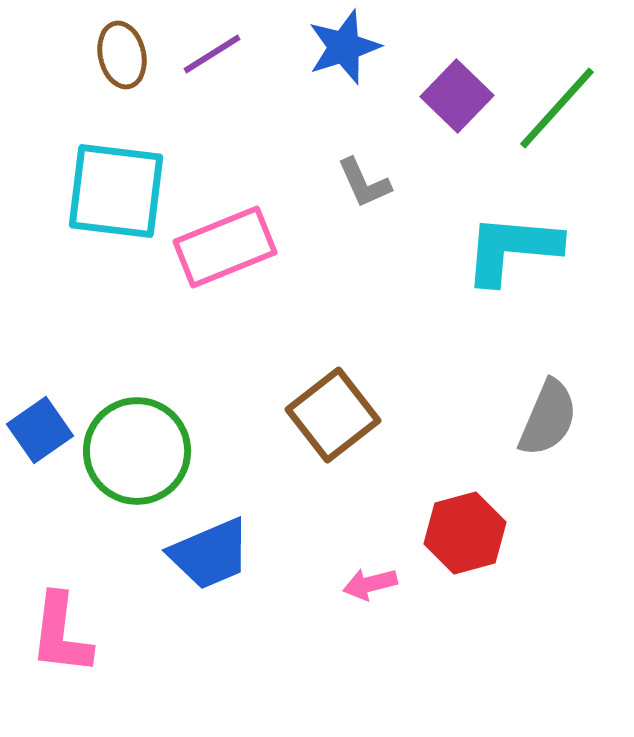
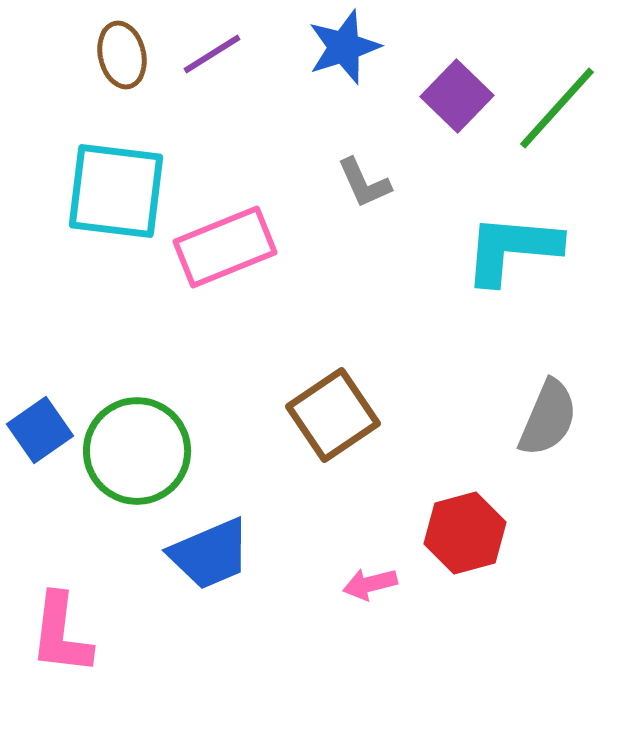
brown square: rotated 4 degrees clockwise
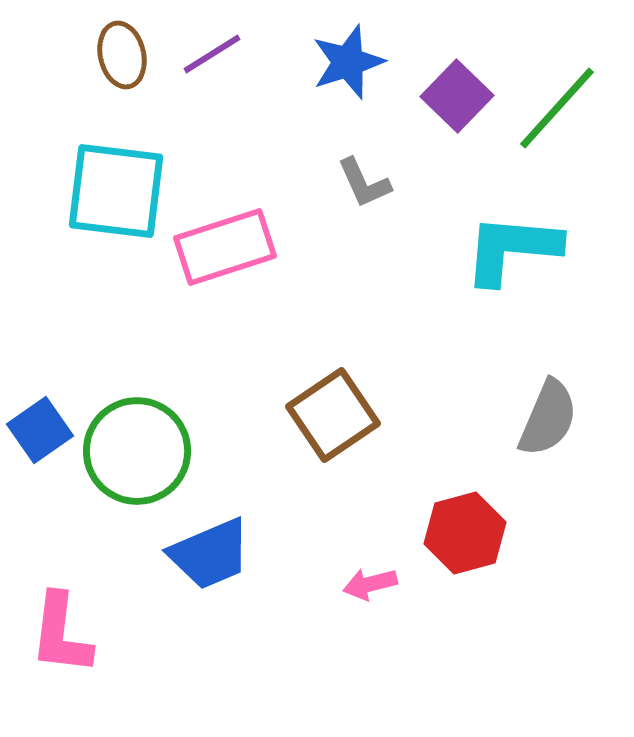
blue star: moved 4 px right, 15 px down
pink rectangle: rotated 4 degrees clockwise
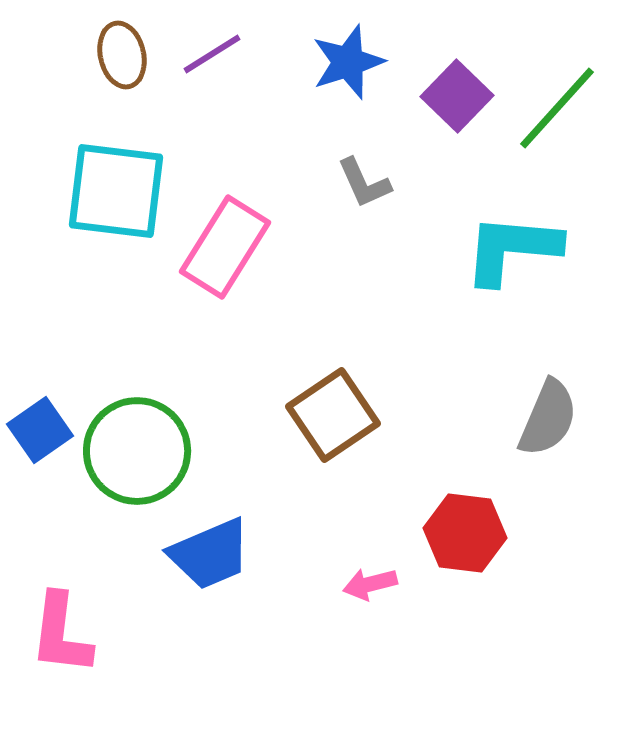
pink rectangle: rotated 40 degrees counterclockwise
red hexagon: rotated 22 degrees clockwise
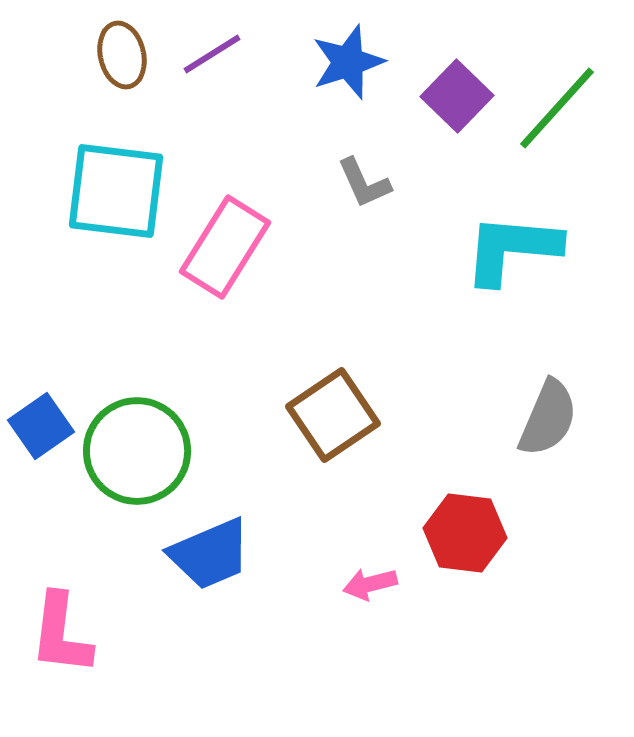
blue square: moved 1 px right, 4 px up
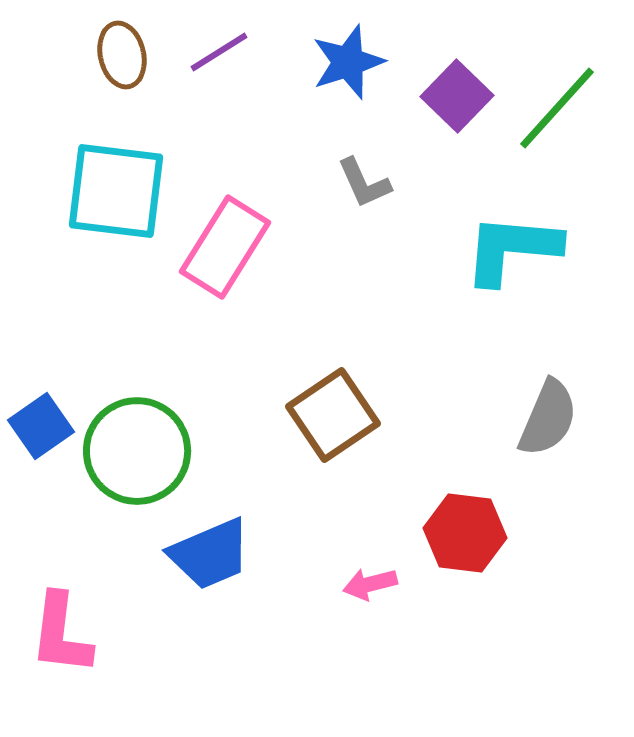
purple line: moved 7 px right, 2 px up
